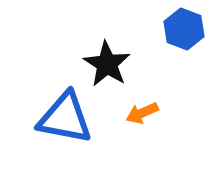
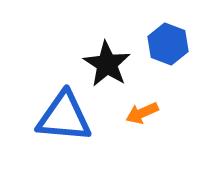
blue hexagon: moved 16 px left, 15 px down
blue triangle: moved 1 px left, 1 px up; rotated 6 degrees counterclockwise
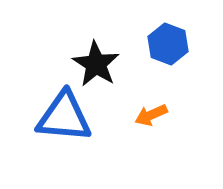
black star: moved 11 px left
orange arrow: moved 9 px right, 2 px down
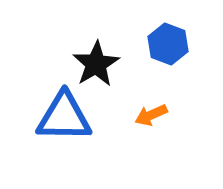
black star: rotated 9 degrees clockwise
blue triangle: rotated 4 degrees counterclockwise
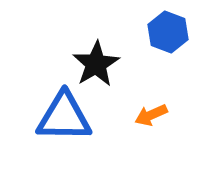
blue hexagon: moved 12 px up
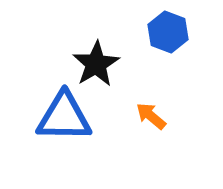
orange arrow: moved 1 px down; rotated 64 degrees clockwise
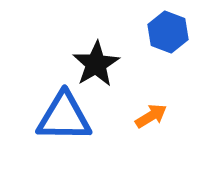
orange arrow: rotated 108 degrees clockwise
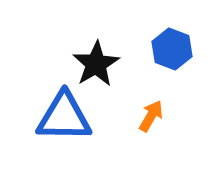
blue hexagon: moved 4 px right, 17 px down
orange arrow: rotated 28 degrees counterclockwise
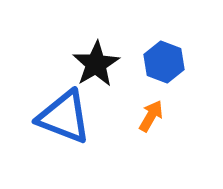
blue hexagon: moved 8 px left, 13 px down
blue triangle: rotated 20 degrees clockwise
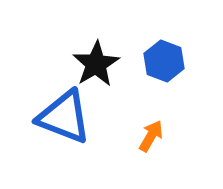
blue hexagon: moved 1 px up
orange arrow: moved 20 px down
